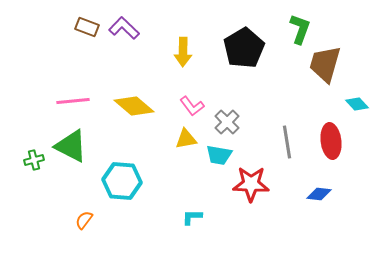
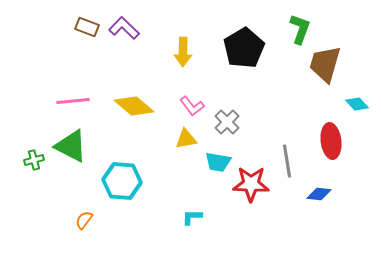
gray line: moved 19 px down
cyan trapezoid: moved 1 px left, 7 px down
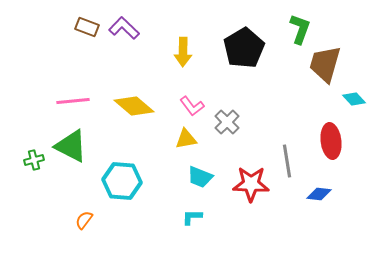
cyan diamond: moved 3 px left, 5 px up
cyan trapezoid: moved 18 px left, 15 px down; rotated 12 degrees clockwise
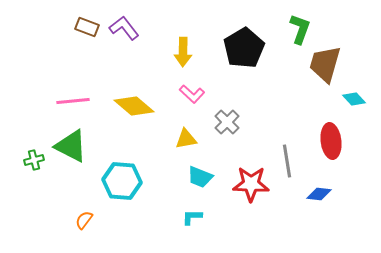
purple L-shape: rotated 8 degrees clockwise
pink L-shape: moved 12 px up; rotated 10 degrees counterclockwise
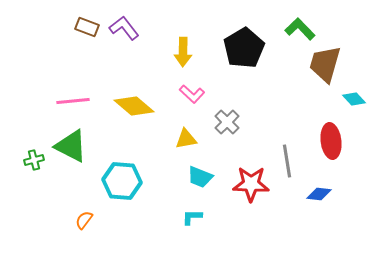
green L-shape: rotated 64 degrees counterclockwise
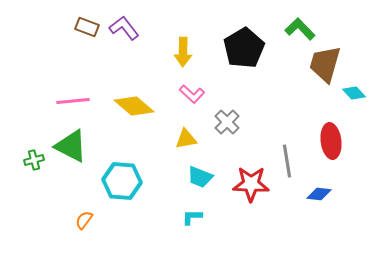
cyan diamond: moved 6 px up
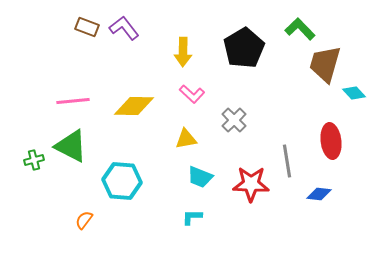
yellow diamond: rotated 39 degrees counterclockwise
gray cross: moved 7 px right, 2 px up
